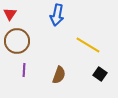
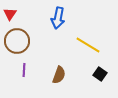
blue arrow: moved 1 px right, 3 px down
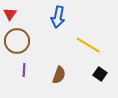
blue arrow: moved 1 px up
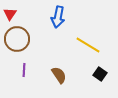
brown circle: moved 2 px up
brown semicircle: rotated 54 degrees counterclockwise
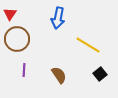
blue arrow: moved 1 px down
black square: rotated 16 degrees clockwise
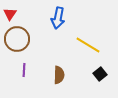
brown semicircle: rotated 36 degrees clockwise
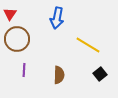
blue arrow: moved 1 px left
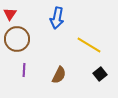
yellow line: moved 1 px right
brown semicircle: rotated 24 degrees clockwise
